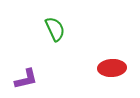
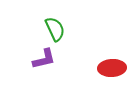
purple L-shape: moved 18 px right, 20 px up
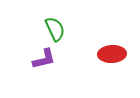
red ellipse: moved 14 px up
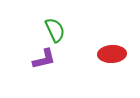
green semicircle: moved 1 px down
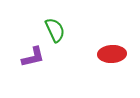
purple L-shape: moved 11 px left, 2 px up
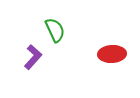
purple L-shape: rotated 35 degrees counterclockwise
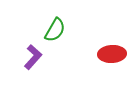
green semicircle: rotated 55 degrees clockwise
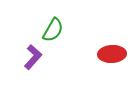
green semicircle: moved 2 px left
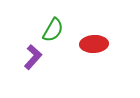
red ellipse: moved 18 px left, 10 px up
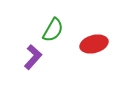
red ellipse: rotated 12 degrees counterclockwise
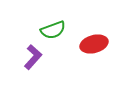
green semicircle: rotated 40 degrees clockwise
